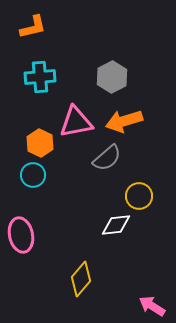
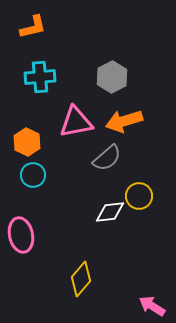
orange hexagon: moved 13 px left, 1 px up
white diamond: moved 6 px left, 13 px up
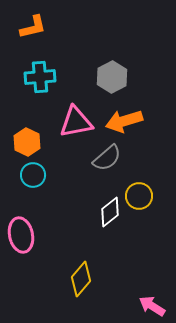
white diamond: rotated 32 degrees counterclockwise
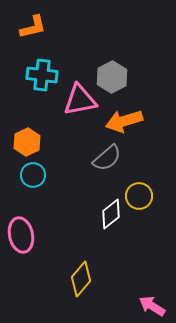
cyan cross: moved 2 px right, 2 px up; rotated 12 degrees clockwise
pink triangle: moved 4 px right, 22 px up
orange hexagon: rotated 8 degrees clockwise
white diamond: moved 1 px right, 2 px down
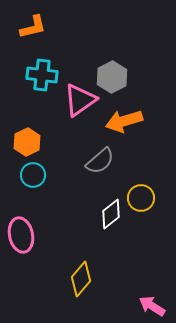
pink triangle: rotated 24 degrees counterclockwise
gray semicircle: moved 7 px left, 3 px down
yellow circle: moved 2 px right, 2 px down
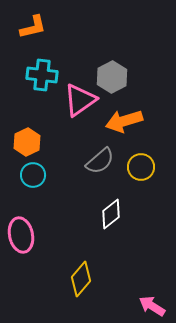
yellow circle: moved 31 px up
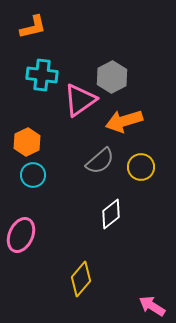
pink ellipse: rotated 36 degrees clockwise
